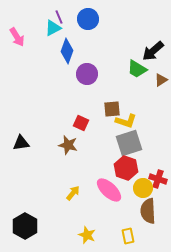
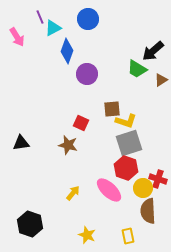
purple line: moved 19 px left
black hexagon: moved 5 px right, 2 px up; rotated 10 degrees counterclockwise
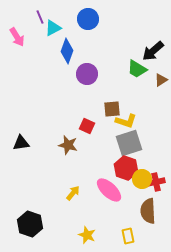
red square: moved 6 px right, 3 px down
red cross: moved 2 px left, 3 px down; rotated 30 degrees counterclockwise
yellow circle: moved 1 px left, 9 px up
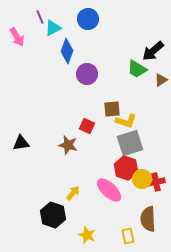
gray square: moved 1 px right
brown semicircle: moved 8 px down
black hexagon: moved 23 px right, 9 px up
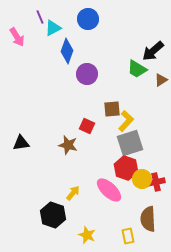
yellow L-shape: rotated 65 degrees counterclockwise
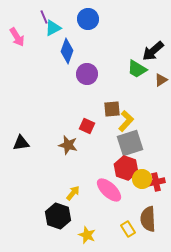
purple line: moved 4 px right
black hexagon: moved 5 px right, 1 px down
yellow rectangle: moved 7 px up; rotated 21 degrees counterclockwise
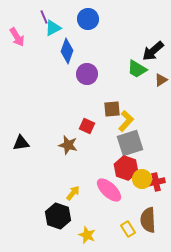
brown semicircle: moved 1 px down
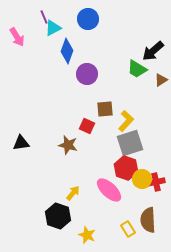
brown square: moved 7 px left
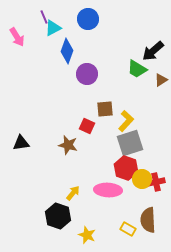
pink ellipse: moved 1 px left; rotated 40 degrees counterclockwise
yellow rectangle: rotated 28 degrees counterclockwise
